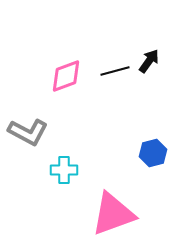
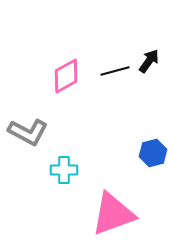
pink diamond: rotated 9 degrees counterclockwise
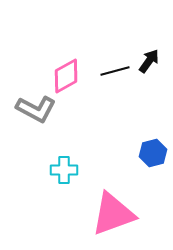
gray L-shape: moved 8 px right, 23 px up
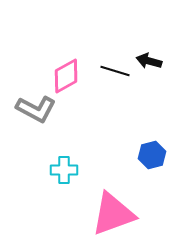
black arrow: rotated 110 degrees counterclockwise
black line: rotated 32 degrees clockwise
blue hexagon: moved 1 px left, 2 px down
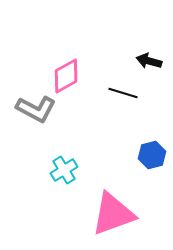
black line: moved 8 px right, 22 px down
cyan cross: rotated 32 degrees counterclockwise
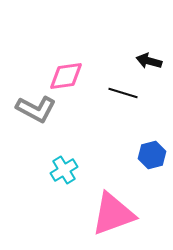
pink diamond: rotated 21 degrees clockwise
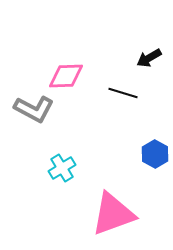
black arrow: moved 3 px up; rotated 45 degrees counterclockwise
pink diamond: rotated 6 degrees clockwise
gray L-shape: moved 2 px left
blue hexagon: moved 3 px right, 1 px up; rotated 16 degrees counterclockwise
cyan cross: moved 2 px left, 2 px up
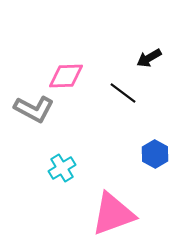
black line: rotated 20 degrees clockwise
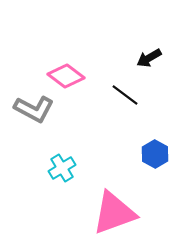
pink diamond: rotated 39 degrees clockwise
black line: moved 2 px right, 2 px down
pink triangle: moved 1 px right, 1 px up
